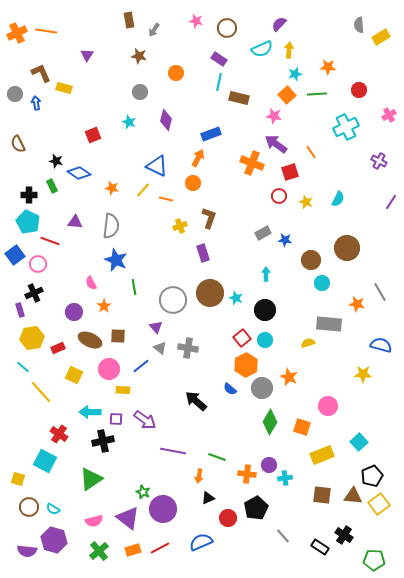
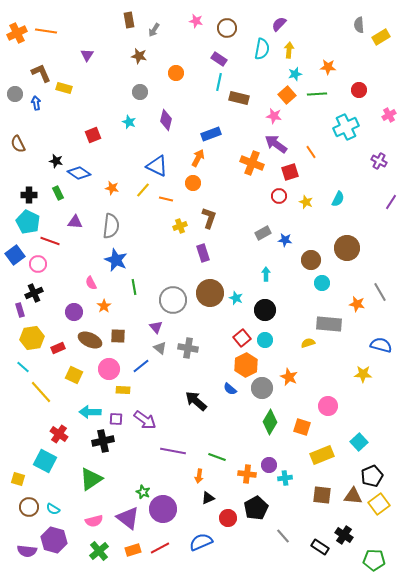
cyan semicircle at (262, 49): rotated 55 degrees counterclockwise
green rectangle at (52, 186): moved 6 px right, 7 px down
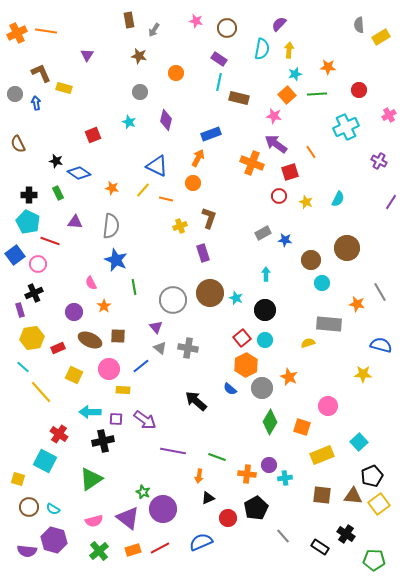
black cross at (344, 535): moved 2 px right, 1 px up
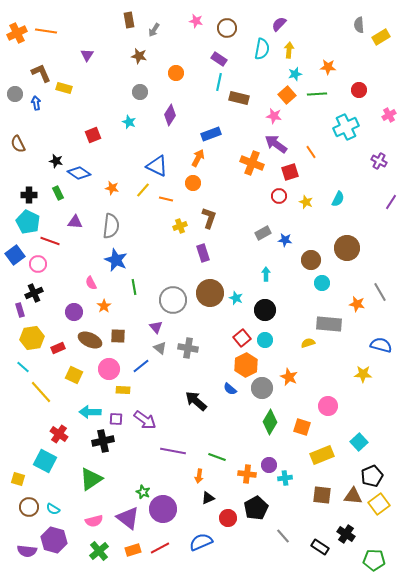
purple diamond at (166, 120): moved 4 px right, 5 px up; rotated 20 degrees clockwise
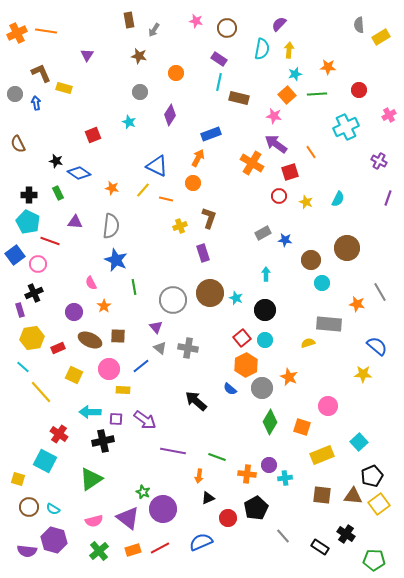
orange cross at (252, 163): rotated 10 degrees clockwise
purple line at (391, 202): moved 3 px left, 4 px up; rotated 14 degrees counterclockwise
blue semicircle at (381, 345): moved 4 px left, 1 px down; rotated 25 degrees clockwise
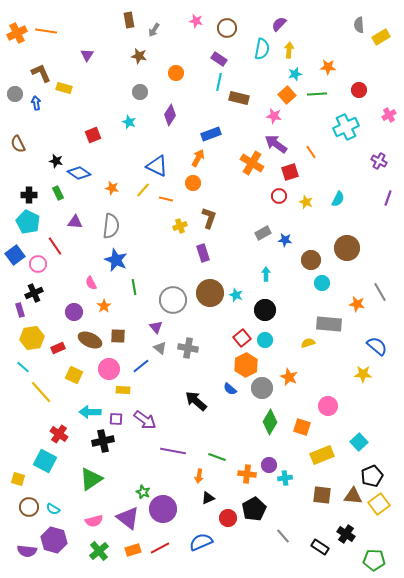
red line at (50, 241): moved 5 px right, 5 px down; rotated 36 degrees clockwise
cyan star at (236, 298): moved 3 px up
black pentagon at (256, 508): moved 2 px left, 1 px down
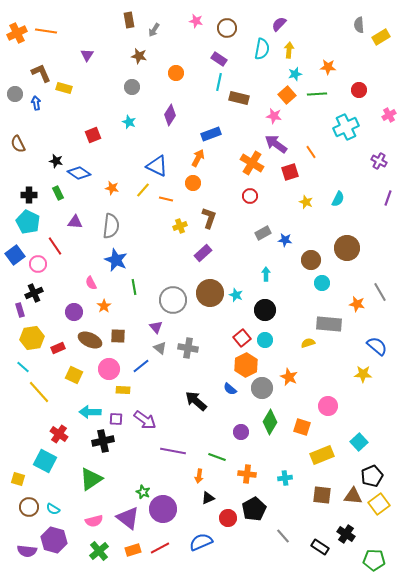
gray circle at (140, 92): moved 8 px left, 5 px up
red circle at (279, 196): moved 29 px left
purple rectangle at (203, 253): rotated 66 degrees clockwise
yellow line at (41, 392): moved 2 px left
purple circle at (269, 465): moved 28 px left, 33 px up
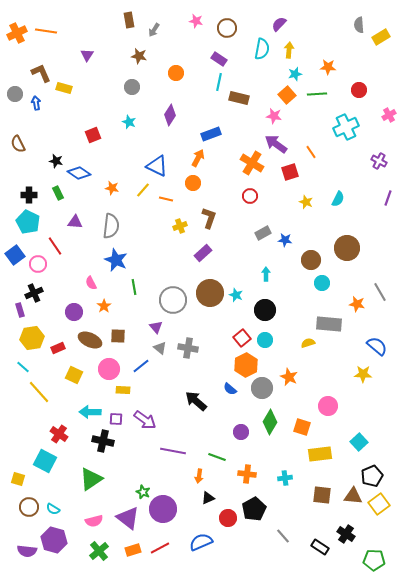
black cross at (103, 441): rotated 25 degrees clockwise
yellow rectangle at (322, 455): moved 2 px left, 1 px up; rotated 15 degrees clockwise
